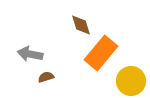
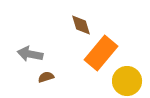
yellow circle: moved 4 px left
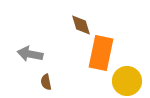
orange rectangle: rotated 28 degrees counterclockwise
brown semicircle: moved 5 px down; rotated 84 degrees counterclockwise
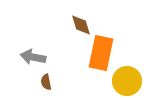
gray arrow: moved 3 px right, 3 px down
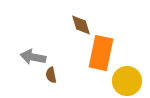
brown semicircle: moved 5 px right, 7 px up
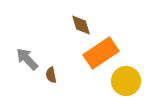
orange rectangle: rotated 44 degrees clockwise
gray arrow: moved 6 px left, 2 px down; rotated 35 degrees clockwise
yellow circle: moved 1 px left
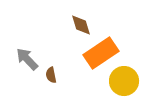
yellow circle: moved 2 px left
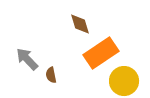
brown diamond: moved 1 px left, 1 px up
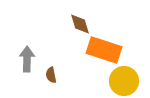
orange rectangle: moved 3 px right, 3 px up; rotated 52 degrees clockwise
gray arrow: rotated 45 degrees clockwise
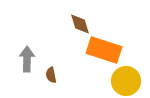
yellow circle: moved 2 px right
